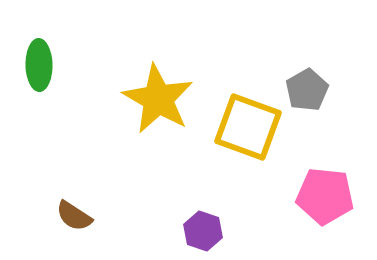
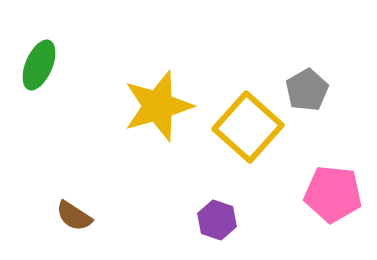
green ellipse: rotated 24 degrees clockwise
yellow star: moved 7 px down; rotated 26 degrees clockwise
yellow square: rotated 22 degrees clockwise
pink pentagon: moved 8 px right, 2 px up
purple hexagon: moved 14 px right, 11 px up
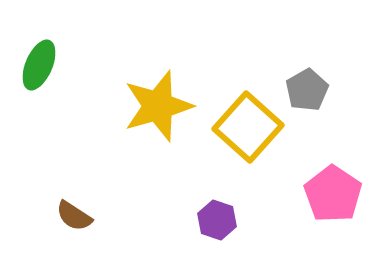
pink pentagon: rotated 28 degrees clockwise
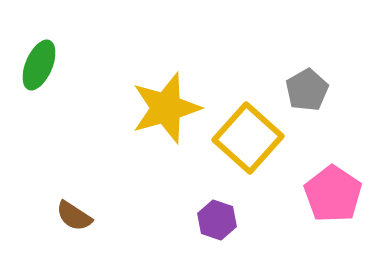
yellow star: moved 8 px right, 2 px down
yellow square: moved 11 px down
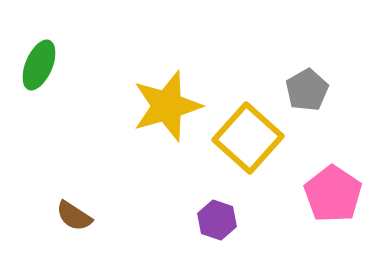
yellow star: moved 1 px right, 2 px up
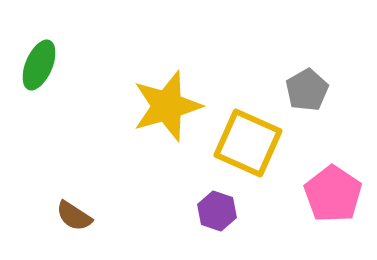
yellow square: moved 5 px down; rotated 18 degrees counterclockwise
purple hexagon: moved 9 px up
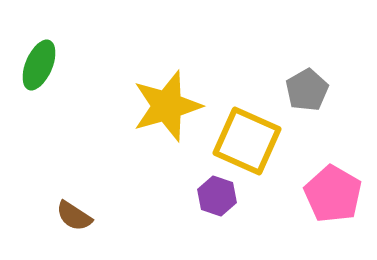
yellow square: moved 1 px left, 2 px up
pink pentagon: rotated 4 degrees counterclockwise
purple hexagon: moved 15 px up
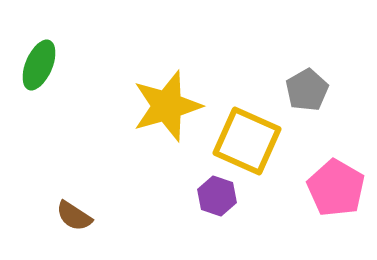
pink pentagon: moved 3 px right, 6 px up
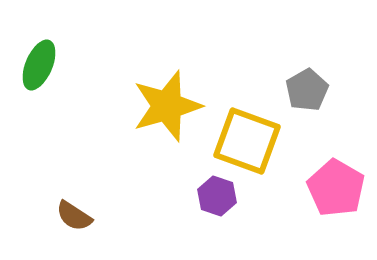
yellow square: rotated 4 degrees counterclockwise
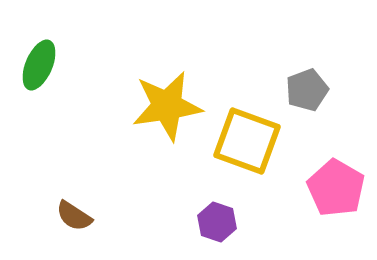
gray pentagon: rotated 9 degrees clockwise
yellow star: rotated 8 degrees clockwise
purple hexagon: moved 26 px down
